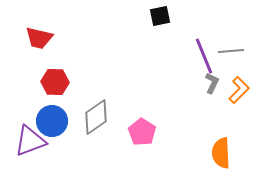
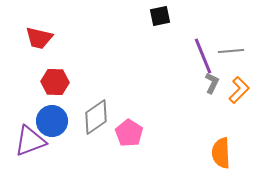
purple line: moved 1 px left
pink pentagon: moved 13 px left, 1 px down
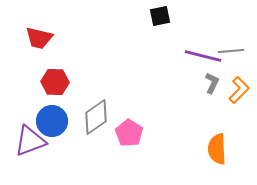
purple line: rotated 54 degrees counterclockwise
orange semicircle: moved 4 px left, 4 px up
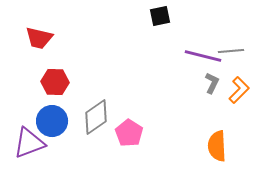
purple triangle: moved 1 px left, 2 px down
orange semicircle: moved 3 px up
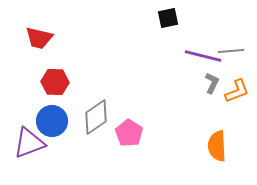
black square: moved 8 px right, 2 px down
orange L-shape: moved 2 px left, 1 px down; rotated 24 degrees clockwise
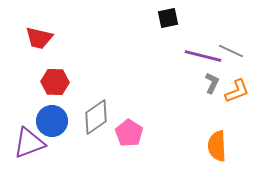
gray line: rotated 30 degrees clockwise
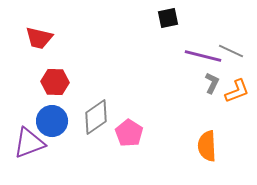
orange semicircle: moved 10 px left
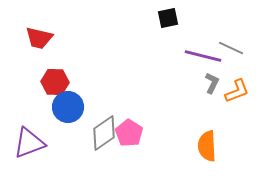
gray line: moved 3 px up
gray diamond: moved 8 px right, 16 px down
blue circle: moved 16 px right, 14 px up
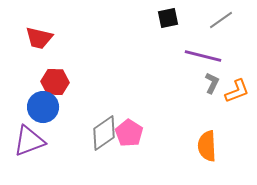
gray line: moved 10 px left, 28 px up; rotated 60 degrees counterclockwise
blue circle: moved 25 px left
purple triangle: moved 2 px up
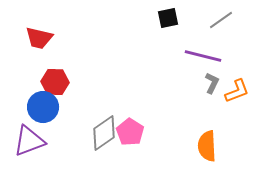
pink pentagon: moved 1 px right, 1 px up
